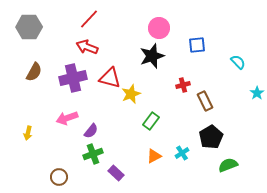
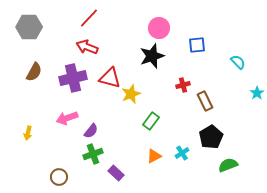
red line: moved 1 px up
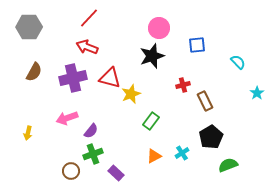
brown circle: moved 12 px right, 6 px up
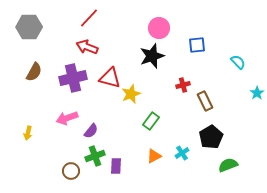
green cross: moved 2 px right, 2 px down
purple rectangle: moved 7 px up; rotated 49 degrees clockwise
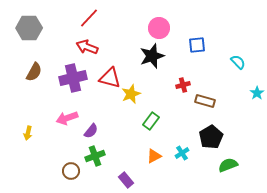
gray hexagon: moved 1 px down
brown rectangle: rotated 48 degrees counterclockwise
purple rectangle: moved 10 px right, 14 px down; rotated 42 degrees counterclockwise
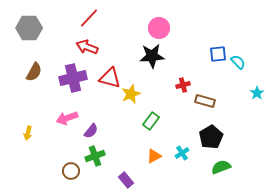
blue square: moved 21 px right, 9 px down
black star: rotated 15 degrees clockwise
green semicircle: moved 7 px left, 2 px down
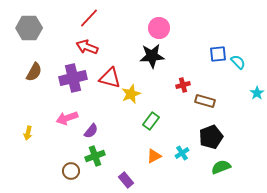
black pentagon: rotated 10 degrees clockwise
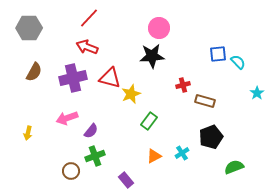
green rectangle: moved 2 px left
green semicircle: moved 13 px right
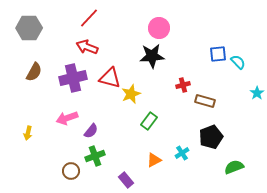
orange triangle: moved 4 px down
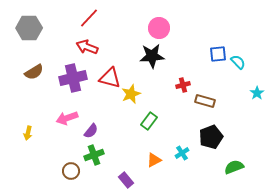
brown semicircle: rotated 30 degrees clockwise
green cross: moved 1 px left, 1 px up
